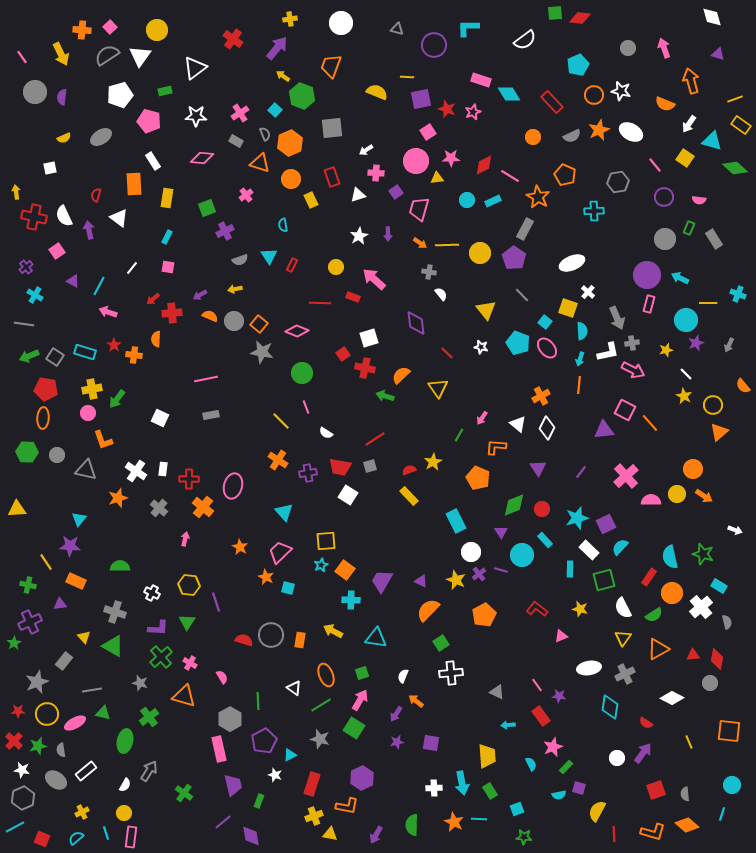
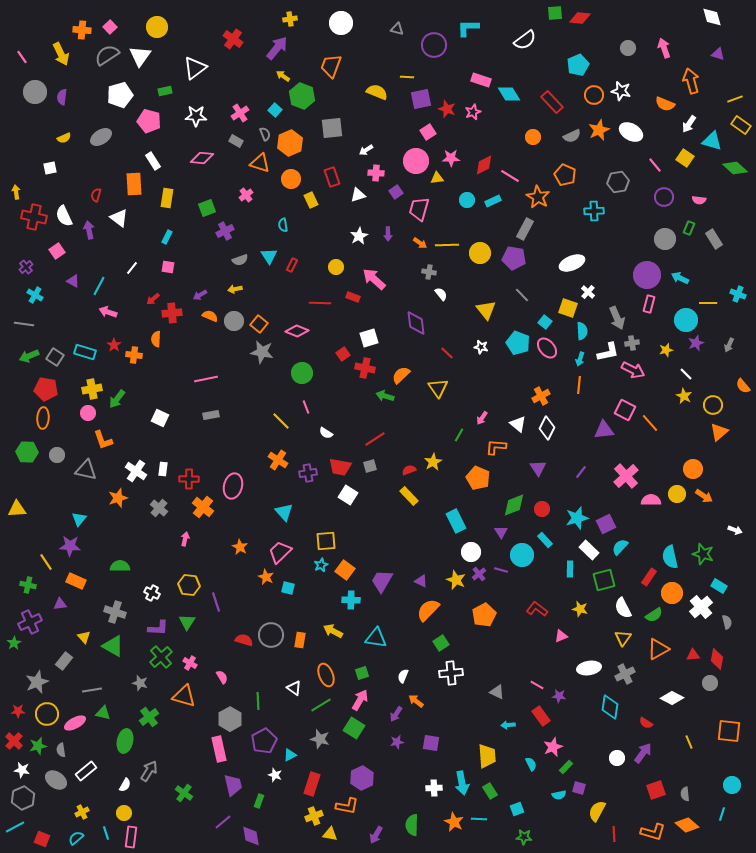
yellow circle at (157, 30): moved 3 px up
purple pentagon at (514, 258): rotated 25 degrees counterclockwise
pink line at (537, 685): rotated 24 degrees counterclockwise
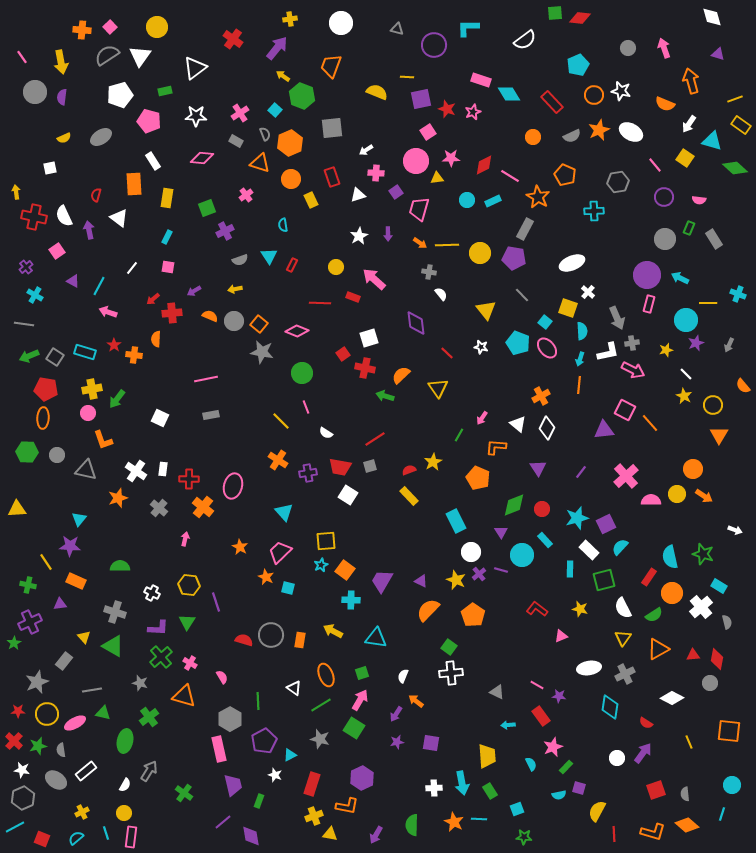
yellow arrow at (61, 54): moved 8 px down; rotated 15 degrees clockwise
purple arrow at (200, 295): moved 6 px left, 4 px up
orange triangle at (719, 432): moved 3 px down; rotated 18 degrees counterclockwise
orange pentagon at (484, 615): moved 11 px left; rotated 10 degrees counterclockwise
green square at (441, 643): moved 8 px right, 4 px down; rotated 21 degrees counterclockwise
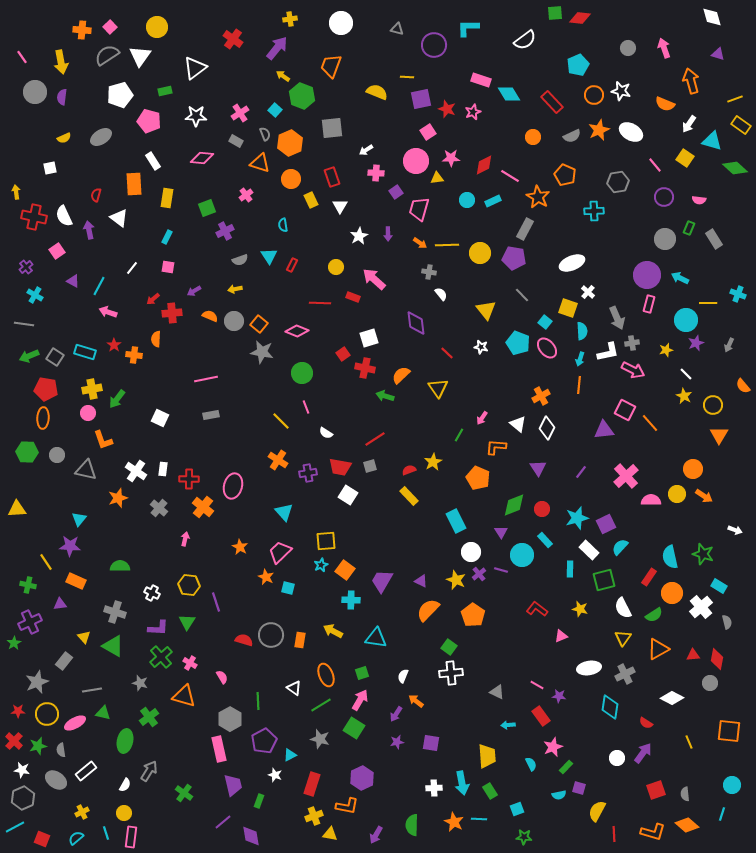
white triangle at (358, 195): moved 18 px left, 11 px down; rotated 42 degrees counterclockwise
